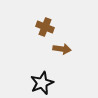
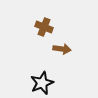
brown cross: moved 1 px left
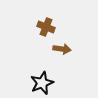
brown cross: moved 2 px right
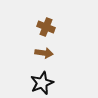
brown arrow: moved 18 px left, 4 px down
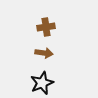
brown cross: rotated 30 degrees counterclockwise
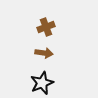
brown cross: rotated 12 degrees counterclockwise
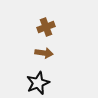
black star: moved 4 px left
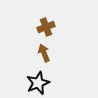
brown arrow: rotated 120 degrees counterclockwise
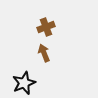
black star: moved 14 px left
